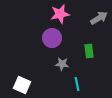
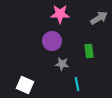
pink star: rotated 12 degrees clockwise
purple circle: moved 3 px down
white square: moved 3 px right
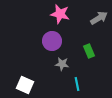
pink star: rotated 12 degrees clockwise
green rectangle: rotated 16 degrees counterclockwise
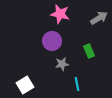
gray star: rotated 16 degrees counterclockwise
white square: rotated 36 degrees clockwise
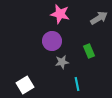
gray star: moved 2 px up
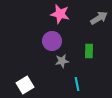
green rectangle: rotated 24 degrees clockwise
gray star: moved 1 px up
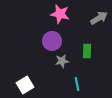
green rectangle: moved 2 px left
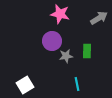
gray star: moved 4 px right, 5 px up
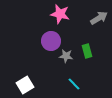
purple circle: moved 1 px left
green rectangle: rotated 16 degrees counterclockwise
gray star: rotated 16 degrees clockwise
cyan line: moved 3 px left; rotated 32 degrees counterclockwise
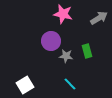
pink star: moved 3 px right
cyan line: moved 4 px left
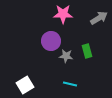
pink star: rotated 12 degrees counterclockwise
cyan line: rotated 32 degrees counterclockwise
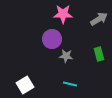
gray arrow: moved 1 px down
purple circle: moved 1 px right, 2 px up
green rectangle: moved 12 px right, 3 px down
